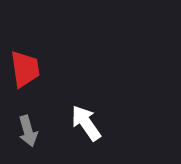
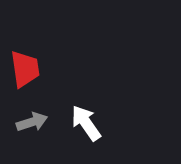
gray arrow: moved 4 px right, 9 px up; rotated 92 degrees counterclockwise
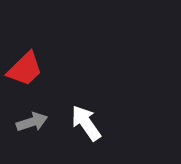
red trapezoid: rotated 54 degrees clockwise
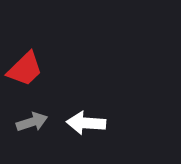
white arrow: rotated 51 degrees counterclockwise
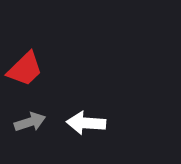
gray arrow: moved 2 px left
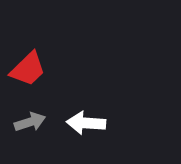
red trapezoid: moved 3 px right
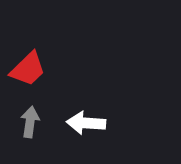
gray arrow: rotated 64 degrees counterclockwise
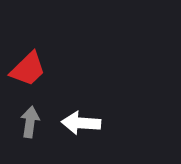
white arrow: moved 5 px left
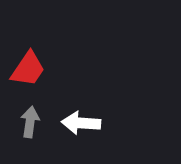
red trapezoid: rotated 12 degrees counterclockwise
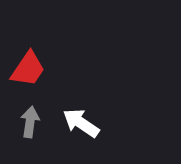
white arrow: rotated 30 degrees clockwise
